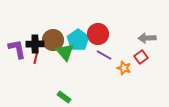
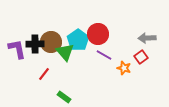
brown circle: moved 2 px left, 2 px down
red line: moved 8 px right, 17 px down; rotated 24 degrees clockwise
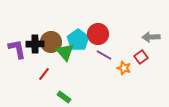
gray arrow: moved 4 px right, 1 px up
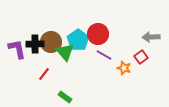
green rectangle: moved 1 px right
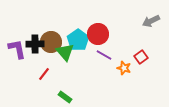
gray arrow: moved 16 px up; rotated 24 degrees counterclockwise
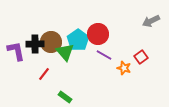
purple L-shape: moved 1 px left, 2 px down
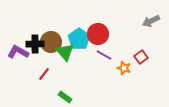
cyan pentagon: moved 1 px right, 1 px up
purple L-shape: moved 2 px right, 1 px down; rotated 50 degrees counterclockwise
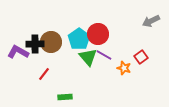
green triangle: moved 23 px right, 5 px down
green rectangle: rotated 40 degrees counterclockwise
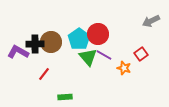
red square: moved 3 px up
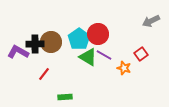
green triangle: rotated 18 degrees counterclockwise
